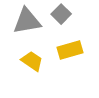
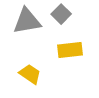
yellow rectangle: rotated 10 degrees clockwise
yellow trapezoid: moved 2 px left, 13 px down
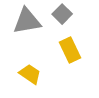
gray square: moved 1 px right
yellow rectangle: rotated 70 degrees clockwise
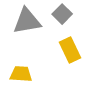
yellow trapezoid: moved 9 px left; rotated 30 degrees counterclockwise
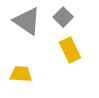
gray square: moved 1 px right, 3 px down
gray triangle: rotated 44 degrees clockwise
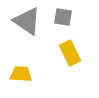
gray square: rotated 36 degrees counterclockwise
yellow rectangle: moved 3 px down
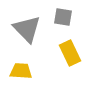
gray triangle: moved 8 px down; rotated 12 degrees clockwise
yellow trapezoid: moved 3 px up
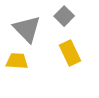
gray square: moved 1 px right, 1 px up; rotated 36 degrees clockwise
yellow trapezoid: moved 4 px left, 10 px up
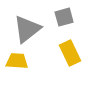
gray square: moved 1 px down; rotated 30 degrees clockwise
gray triangle: rotated 36 degrees clockwise
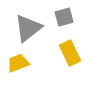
gray triangle: moved 1 px right, 1 px up
yellow trapezoid: moved 1 px right, 2 px down; rotated 25 degrees counterclockwise
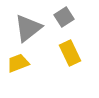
gray square: rotated 18 degrees counterclockwise
